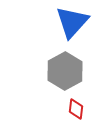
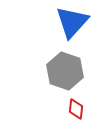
gray hexagon: rotated 12 degrees counterclockwise
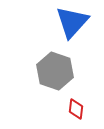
gray hexagon: moved 10 px left
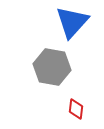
gray hexagon: moved 3 px left, 4 px up; rotated 9 degrees counterclockwise
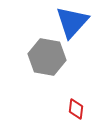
gray hexagon: moved 5 px left, 10 px up
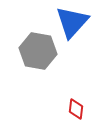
gray hexagon: moved 9 px left, 6 px up
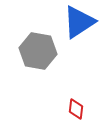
blue triangle: moved 7 px right; rotated 15 degrees clockwise
